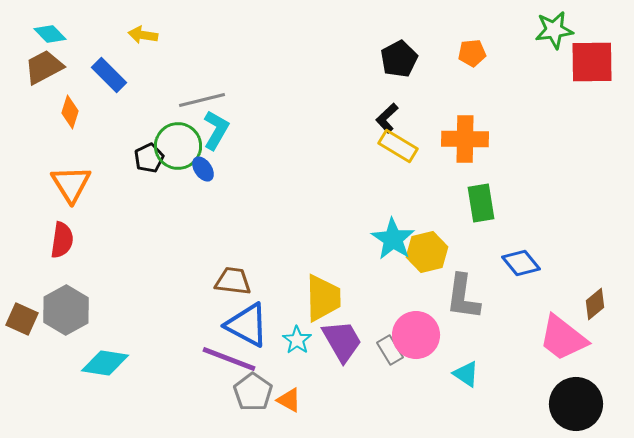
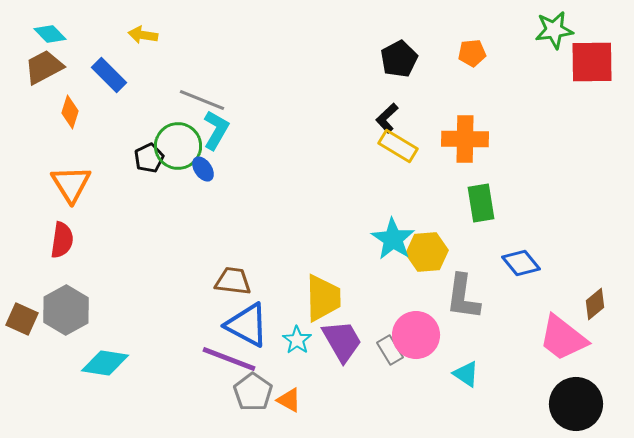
gray line at (202, 100): rotated 36 degrees clockwise
yellow hexagon at (427, 252): rotated 9 degrees clockwise
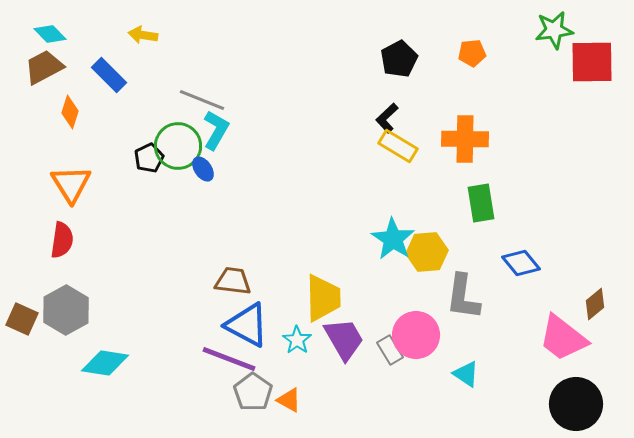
purple trapezoid at (342, 341): moved 2 px right, 2 px up
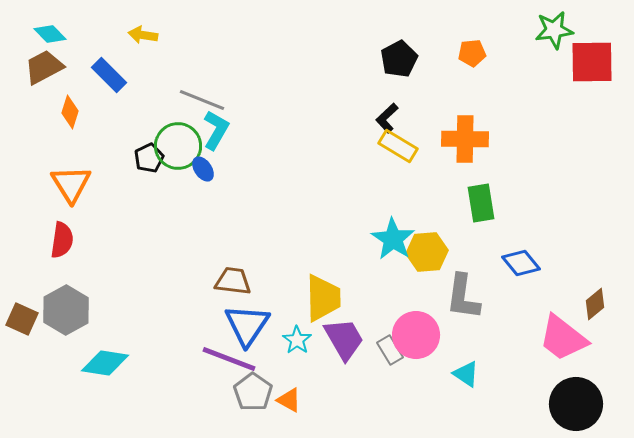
blue triangle at (247, 325): rotated 36 degrees clockwise
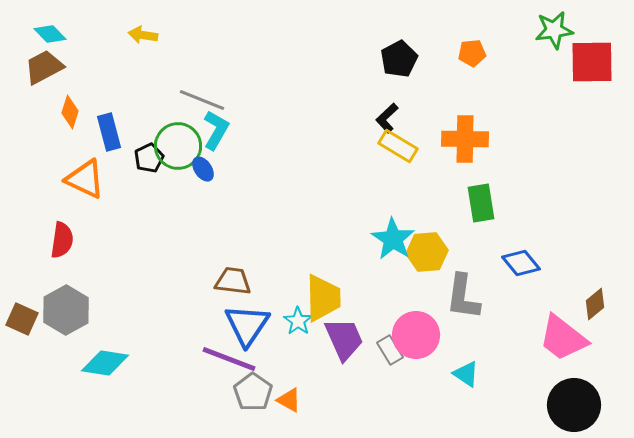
blue rectangle at (109, 75): moved 57 px down; rotated 30 degrees clockwise
orange triangle at (71, 184): moved 14 px right, 5 px up; rotated 33 degrees counterclockwise
purple trapezoid at (344, 339): rotated 6 degrees clockwise
cyan star at (297, 340): moved 1 px right, 19 px up
black circle at (576, 404): moved 2 px left, 1 px down
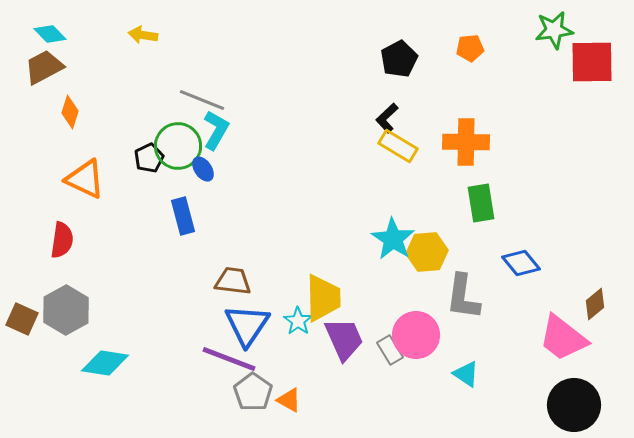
orange pentagon at (472, 53): moved 2 px left, 5 px up
blue rectangle at (109, 132): moved 74 px right, 84 px down
orange cross at (465, 139): moved 1 px right, 3 px down
